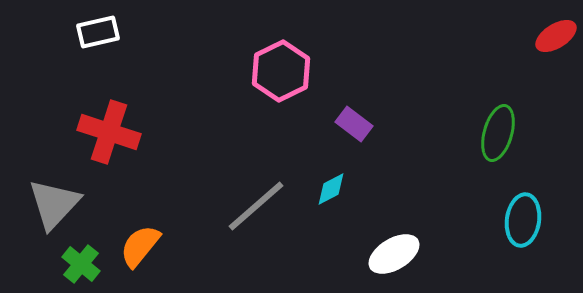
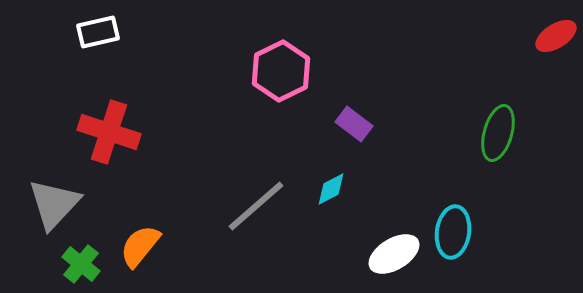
cyan ellipse: moved 70 px left, 12 px down
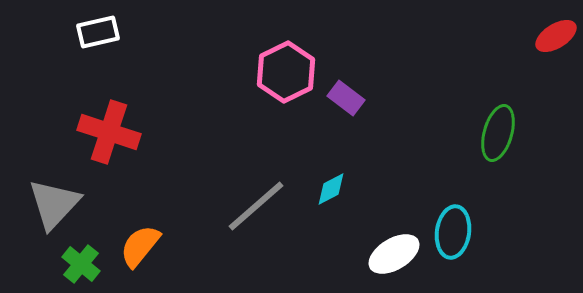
pink hexagon: moved 5 px right, 1 px down
purple rectangle: moved 8 px left, 26 px up
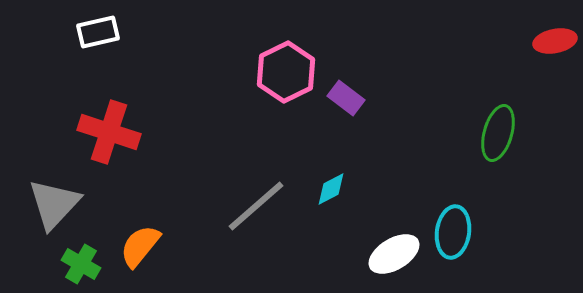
red ellipse: moved 1 px left, 5 px down; rotated 21 degrees clockwise
green cross: rotated 9 degrees counterclockwise
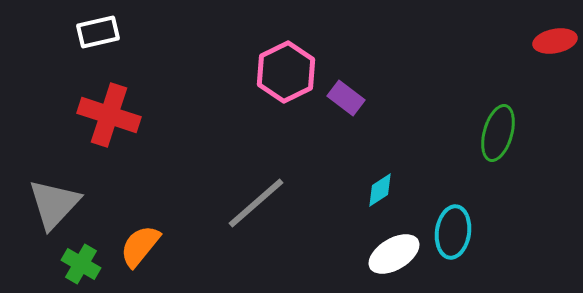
red cross: moved 17 px up
cyan diamond: moved 49 px right, 1 px down; rotated 6 degrees counterclockwise
gray line: moved 3 px up
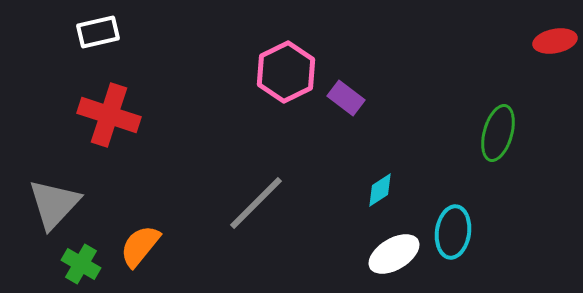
gray line: rotated 4 degrees counterclockwise
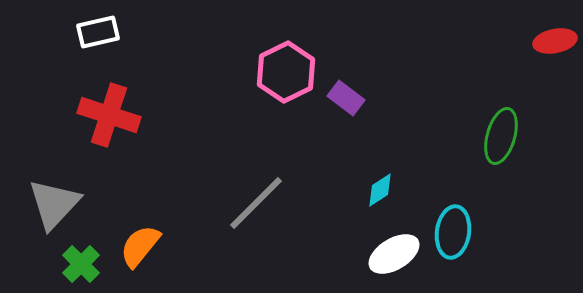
green ellipse: moved 3 px right, 3 px down
green cross: rotated 15 degrees clockwise
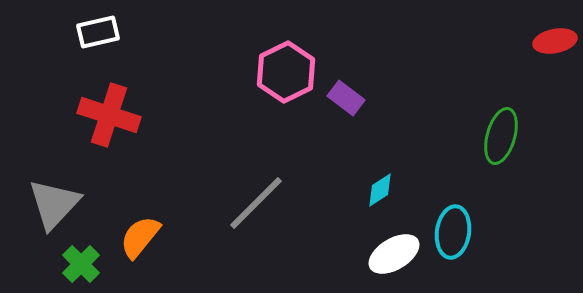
orange semicircle: moved 9 px up
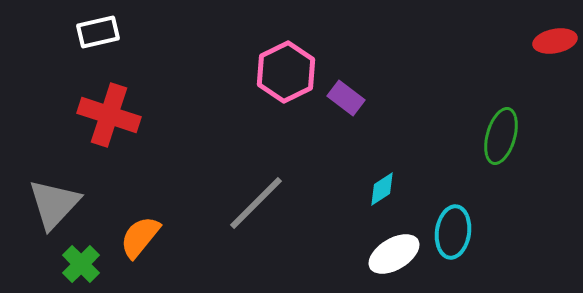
cyan diamond: moved 2 px right, 1 px up
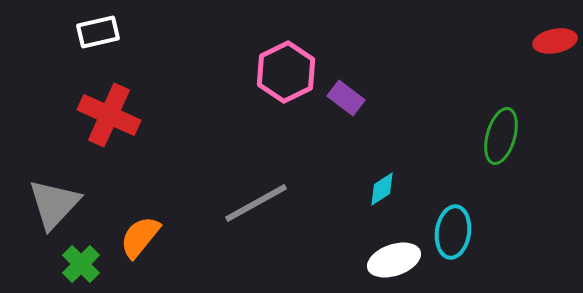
red cross: rotated 6 degrees clockwise
gray line: rotated 16 degrees clockwise
white ellipse: moved 6 px down; rotated 12 degrees clockwise
